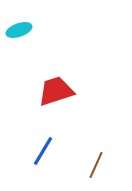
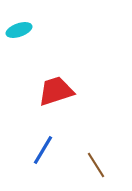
blue line: moved 1 px up
brown line: rotated 56 degrees counterclockwise
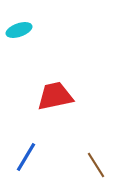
red trapezoid: moved 1 px left, 5 px down; rotated 6 degrees clockwise
blue line: moved 17 px left, 7 px down
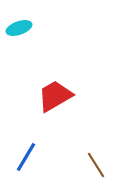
cyan ellipse: moved 2 px up
red trapezoid: rotated 18 degrees counterclockwise
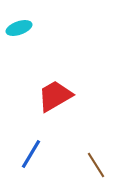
blue line: moved 5 px right, 3 px up
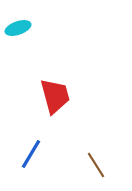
cyan ellipse: moved 1 px left
red trapezoid: rotated 105 degrees clockwise
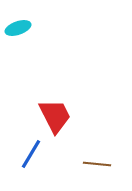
red trapezoid: moved 20 px down; rotated 12 degrees counterclockwise
brown line: moved 1 px right, 1 px up; rotated 52 degrees counterclockwise
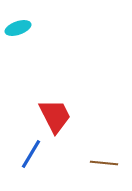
brown line: moved 7 px right, 1 px up
